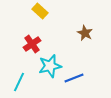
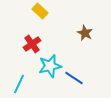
blue line: rotated 54 degrees clockwise
cyan line: moved 2 px down
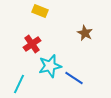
yellow rectangle: rotated 21 degrees counterclockwise
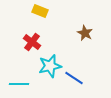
red cross: moved 2 px up; rotated 18 degrees counterclockwise
cyan line: rotated 66 degrees clockwise
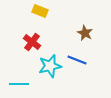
blue line: moved 3 px right, 18 px up; rotated 12 degrees counterclockwise
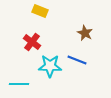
cyan star: rotated 15 degrees clockwise
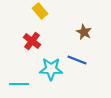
yellow rectangle: rotated 28 degrees clockwise
brown star: moved 1 px left, 1 px up
red cross: moved 1 px up
cyan star: moved 1 px right, 3 px down
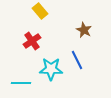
brown star: moved 2 px up
red cross: rotated 18 degrees clockwise
blue line: rotated 42 degrees clockwise
cyan line: moved 2 px right, 1 px up
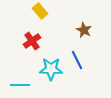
cyan line: moved 1 px left, 2 px down
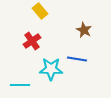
blue line: moved 1 px up; rotated 54 degrees counterclockwise
